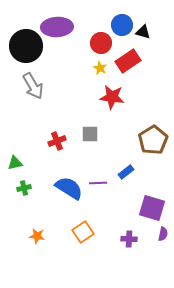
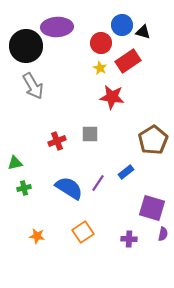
purple line: rotated 54 degrees counterclockwise
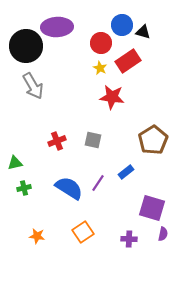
gray square: moved 3 px right, 6 px down; rotated 12 degrees clockwise
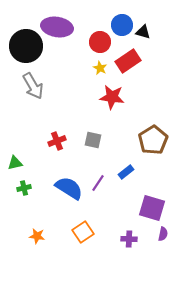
purple ellipse: rotated 12 degrees clockwise
red circle: moved 1 px left, 1 px up
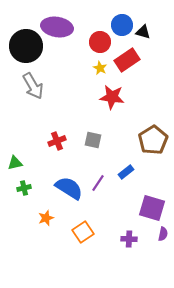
red rectangle: moved 1 px left, 1 px up
orange star: moved 9 px right, 18 px up; rotated 28 degrees counterclockwise
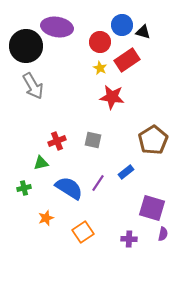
green triangle: moved 26 px right
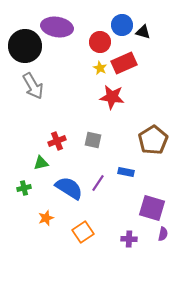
black circle: moved 1 px left
red rectangle: moved 3 px left, 3 px down; rotated 10 degrees clockwise
blue rectangle: rotated 49 degrees clockwise
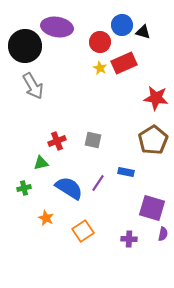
red star: moved 44 px right, 1 px down
orange star: rotated 28 degrees counterclockwise
orange square: moved 1 px up
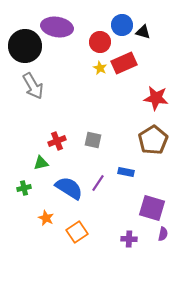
orange square: moved 6 px left, 1 px down
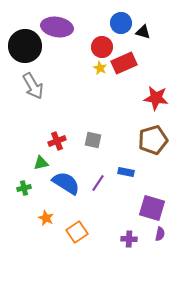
blue circle: moved 1 px left, 2 px up
red circle: moved 2 px right, 5 px down
brown pentagon: rotated 16 degrees clockwise
blue semicircle: moved 3 px left, 5 px up
purple semicircle: moved 3 px left
